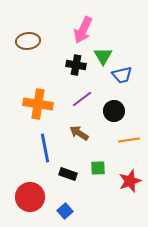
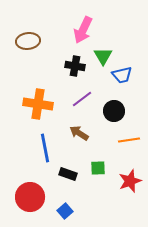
black cross: moved 1 px left, 1 px down
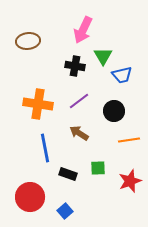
purple line: moved 3 px left, 2 px down
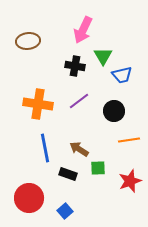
brown arrow: moved 16 px down
red circle: moved 1 px left, 1 px down
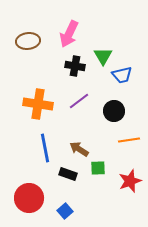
pink arrow: moved 14 px left, 4 px down
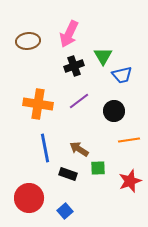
black cross: moved 1 px left; rotated 30 degrees counterclockwise
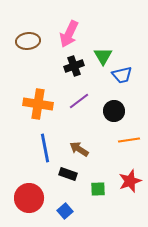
green square: moved 21 px down
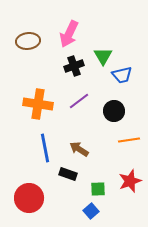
blue square: moved 26 px right
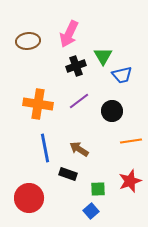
black cross: moved 2 px right
black circle: moved 2 px left
orange line: moved 2 px right, 1 px down
